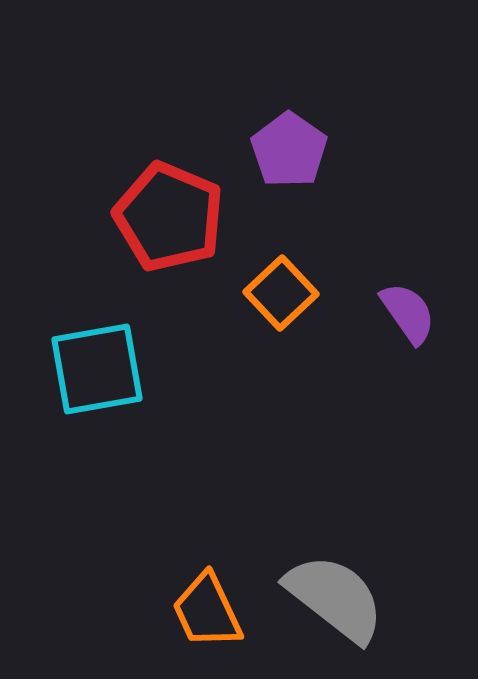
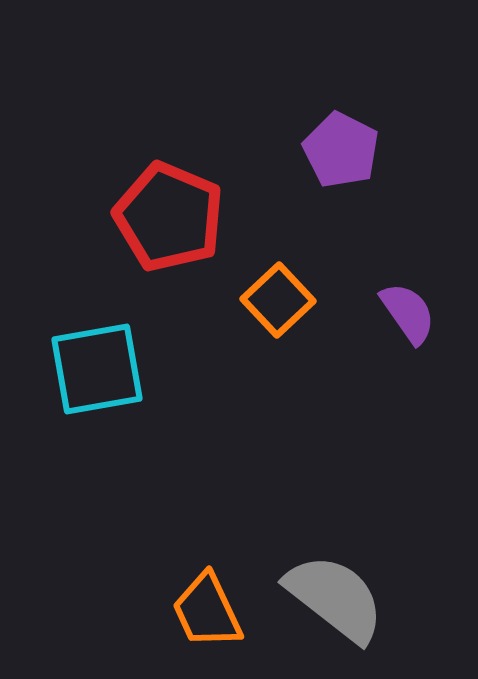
purple pentagon: moved 52 px right; rotated 8 degrees counterclockwise
orange square: moved 3 px left, 7 px down
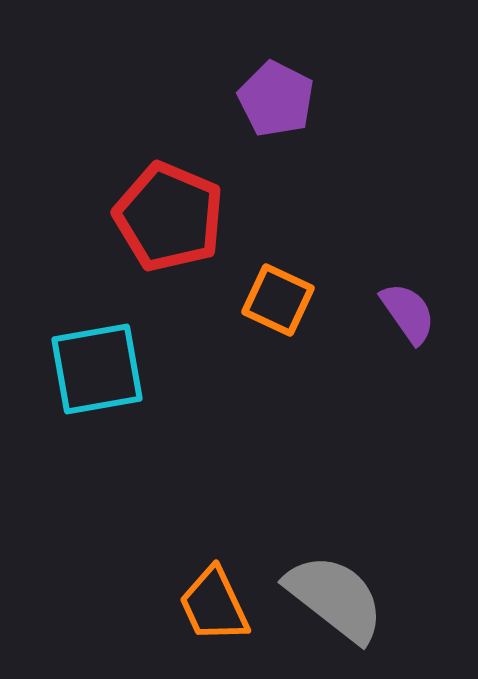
purple pentagon: moved 65 px left, 51 px up
orange square: rotated 22 degrees counterclockwise
orange trapezoid: moved 7 px right, 6 px up
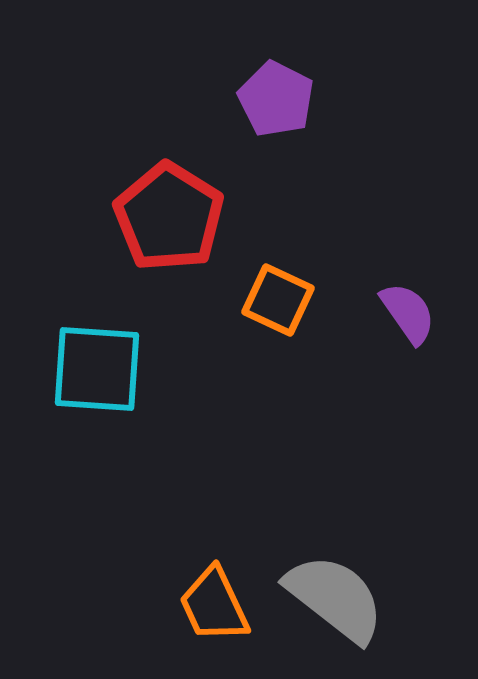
red pentagon: rotated 9 degrees clockwise
cyan square: rotated 14 degrees clockwise
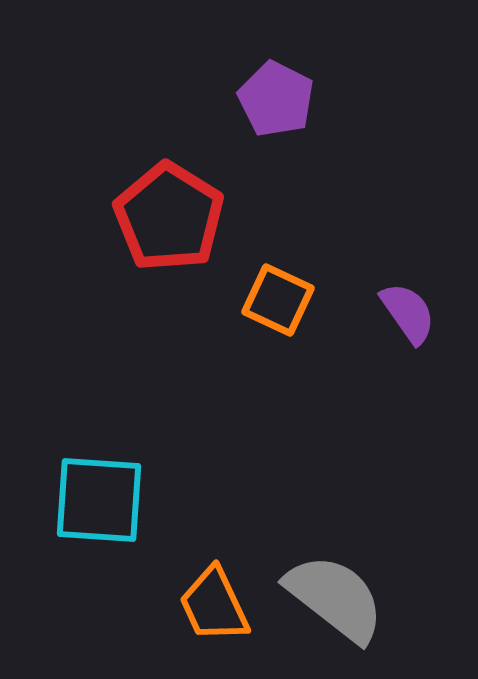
cyan square: moved 2 px right, 131 px down
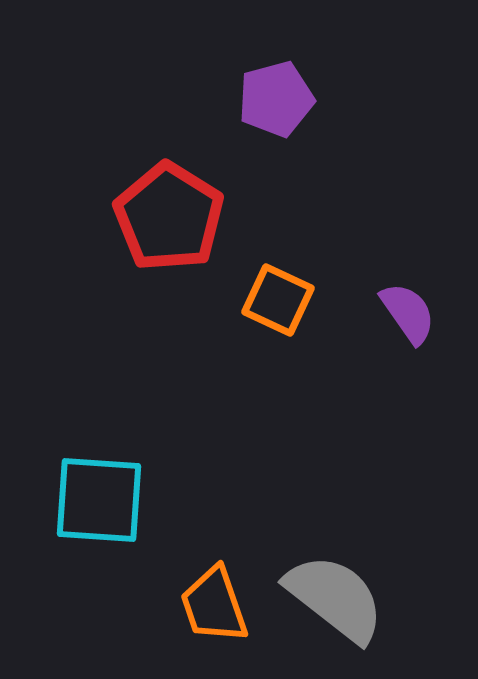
purple pentagon: rotated 30 degrees clockwise
orange trapezoid: rotated 6 degrees clockwise
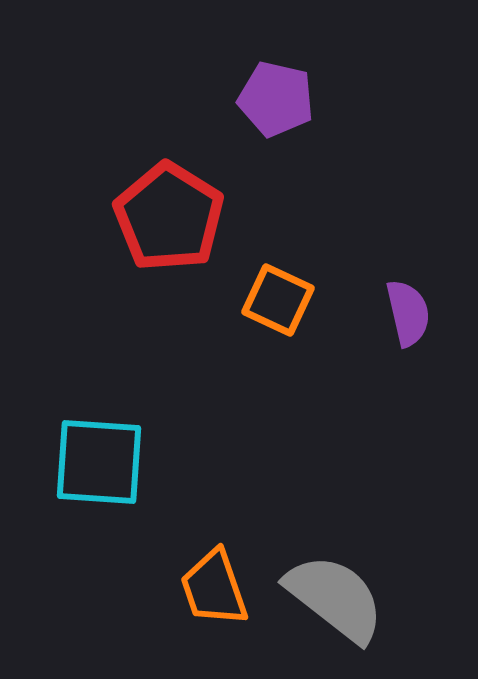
purple pentagon: rotated 28 degrees clockwise
purple semicircle: rotated 22 degrees clockwise
cyan square: moved 38 px up
orange trapezoid: moved 17 px up
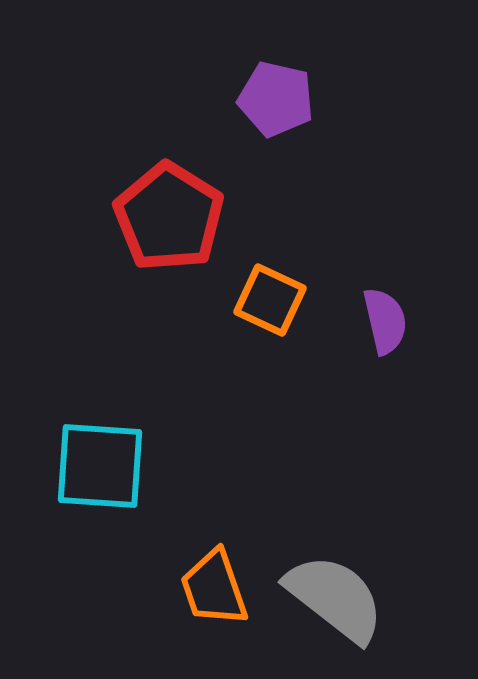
orange square: moved 8 px left
purple semicircle: moved 23 px left, 8 px down
cyan square: moved 1 px right, 4 px down
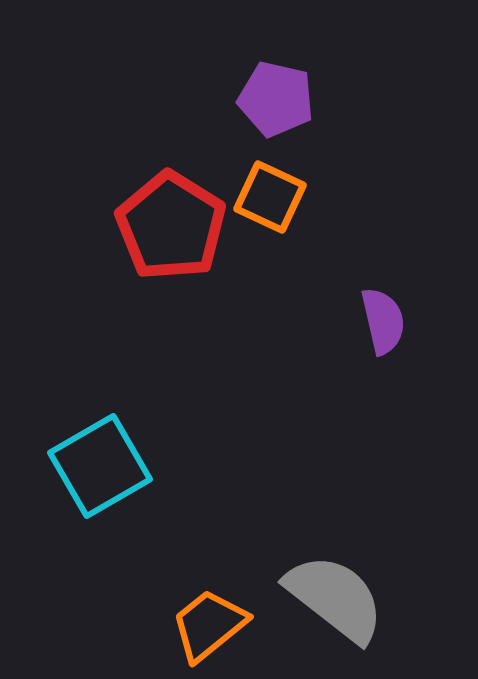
red pentagon: moved 2 px right, 9 px down
orange square: moved 103 px up
purple semicircle: moved 2 px left
cyan square: rotated 34 degrees counterclockwise
orange trapezoid: moved 5 px left, 37 px down; rotated 70 degrees clockwise
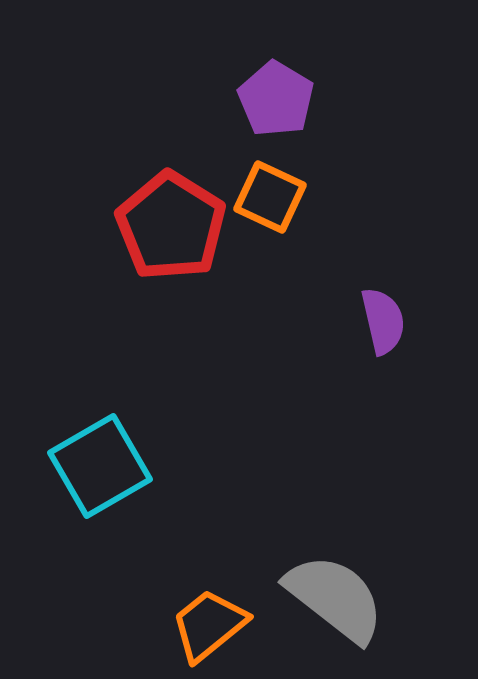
purple pentagon: rotated 18 degrees clockwise
